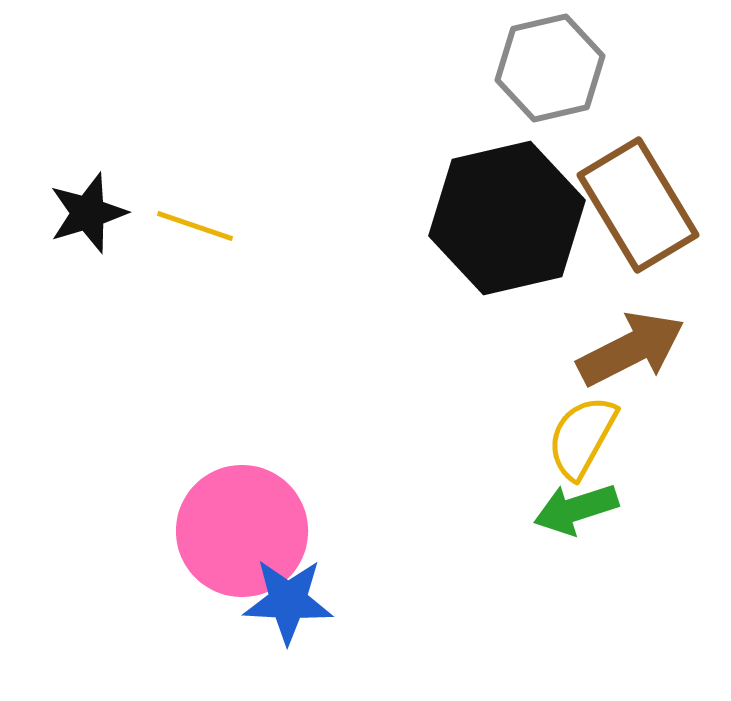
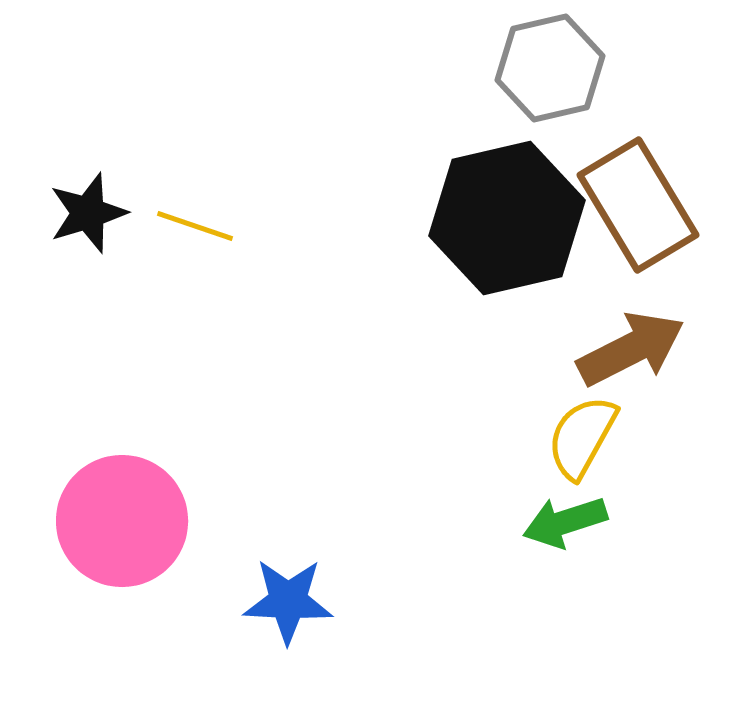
green arrow: moved 11 px left, 13 px down
pink circle: moved 120 px left, 10 px up
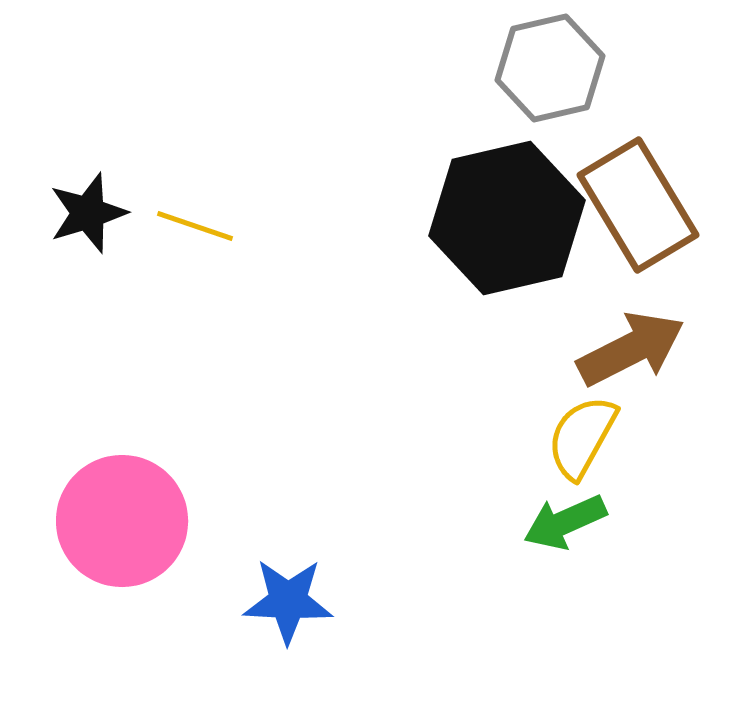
green arrow: rotated 6 degrees counterclockwise
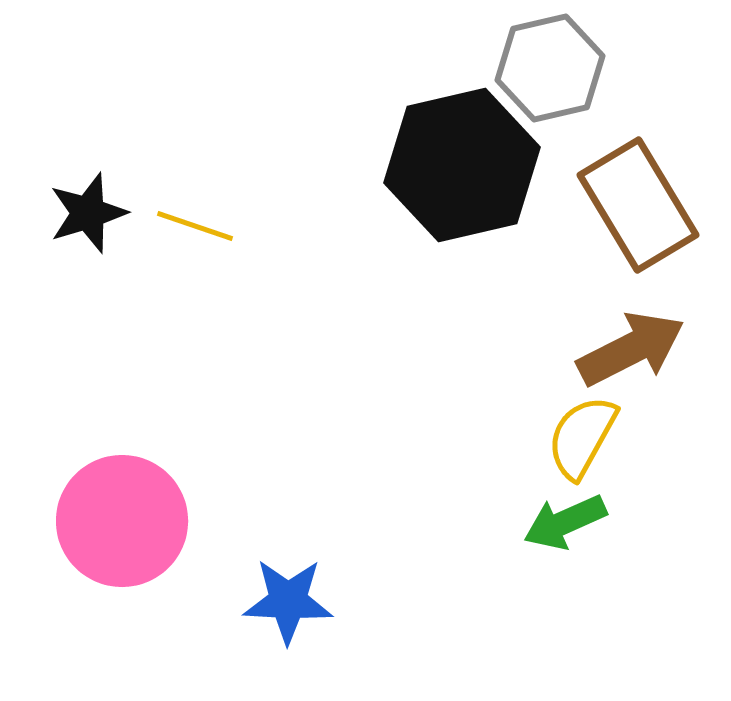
black hexagon: moved 45 px left, 53 px up
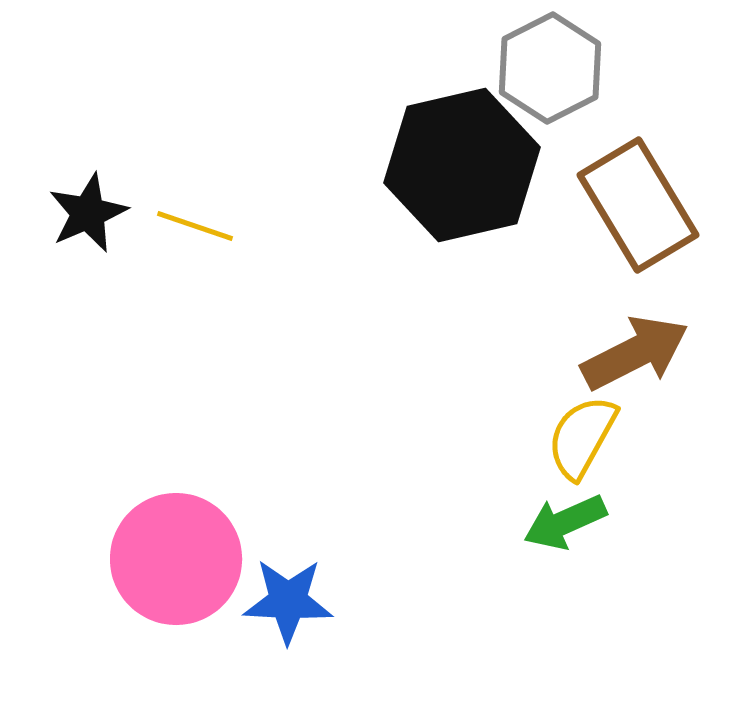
gray hexagon: rotated 14 degrees counterclockwise
black star: rotated 6 degrees counterclockwise
brown arrow: moved 4 px right, 4 px down
pink circle: moved 54 px right, 38 px down
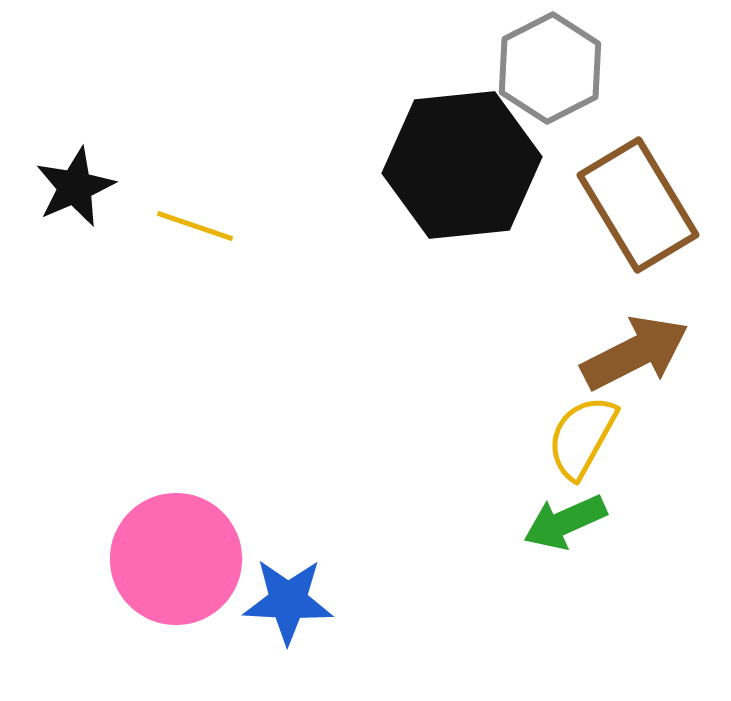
black hexagon: rotated 7 degrees clockwise
black star: moved 13 px left, 26 px up
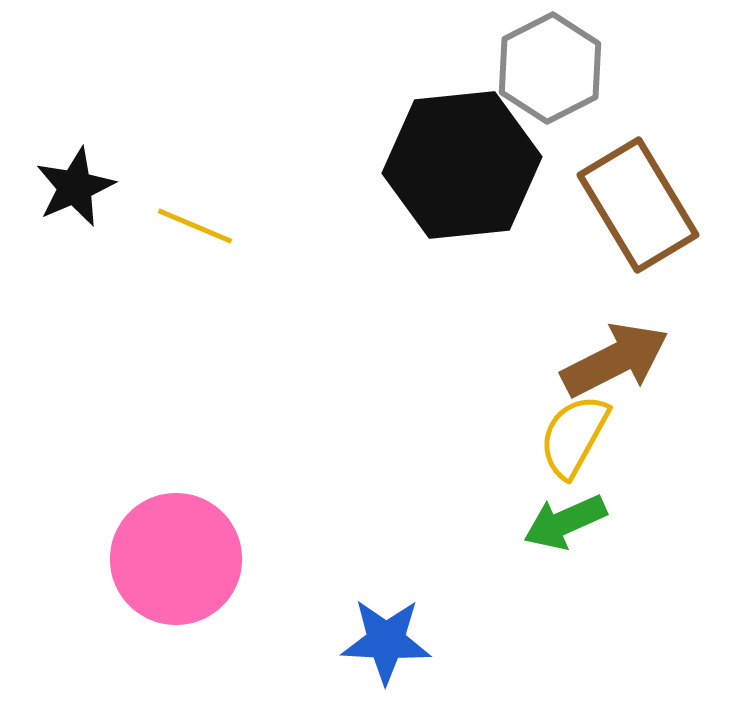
yellow line: rotated 4 degrees clockwise
brown arrow: moved 20 px left, 7 px down
yellow semicircle: moved 8 px left, 1 px up
blue star: moved 98 px right, 40 px down
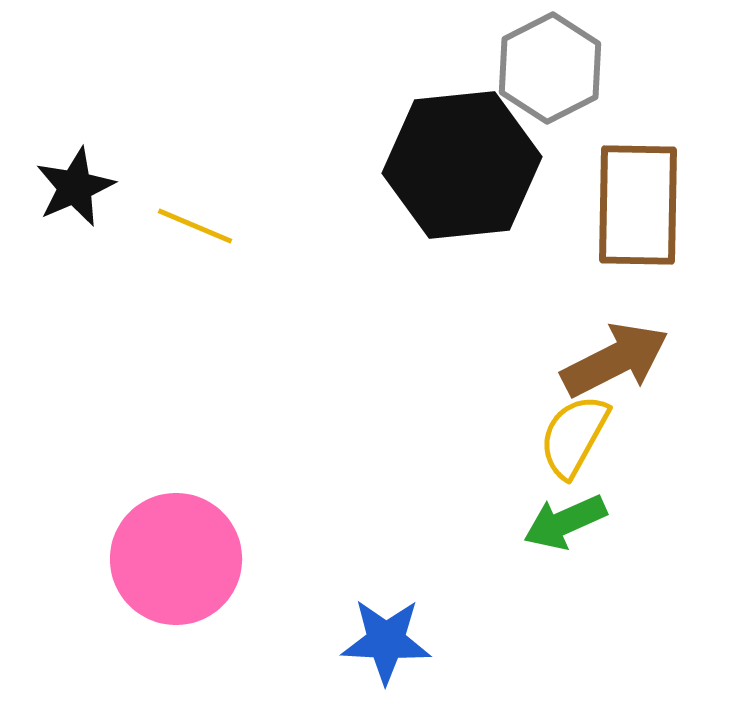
brown rectangle: rotated 32 degrees clockwise
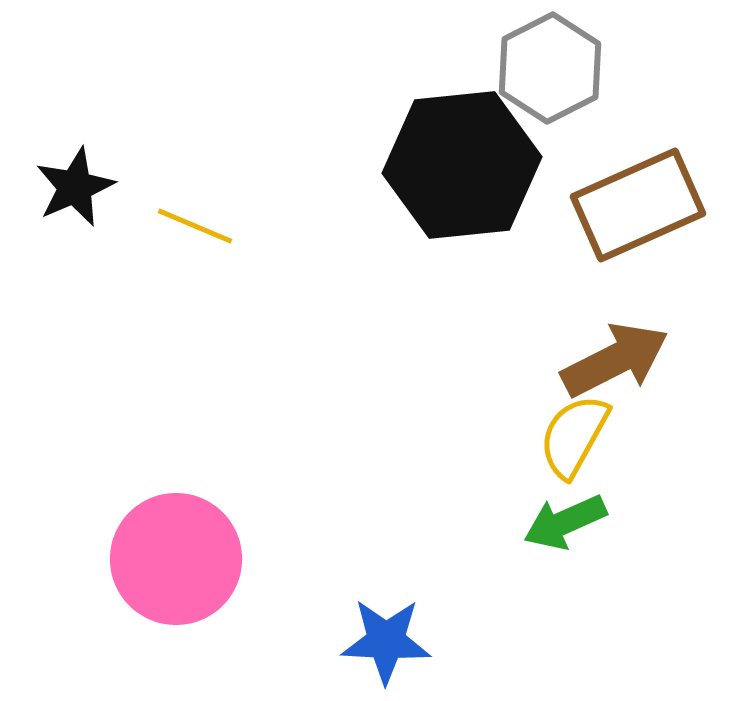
brown rectangle: rotated 65 degrees clockwise
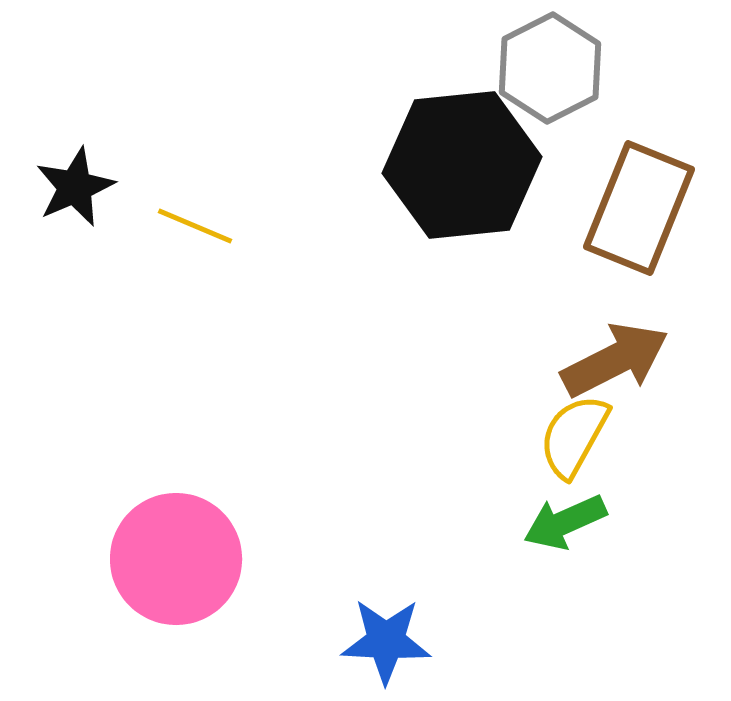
brown rectangle: moved 1 px right, 3 px down; rotated 44 degrees counterclockwise
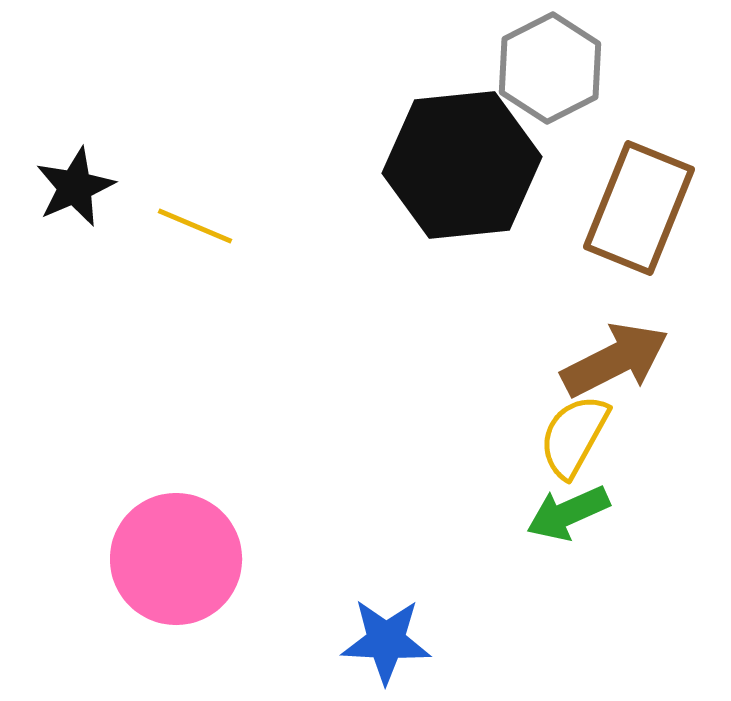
green arrow: moved 3 px right, 9 px up
